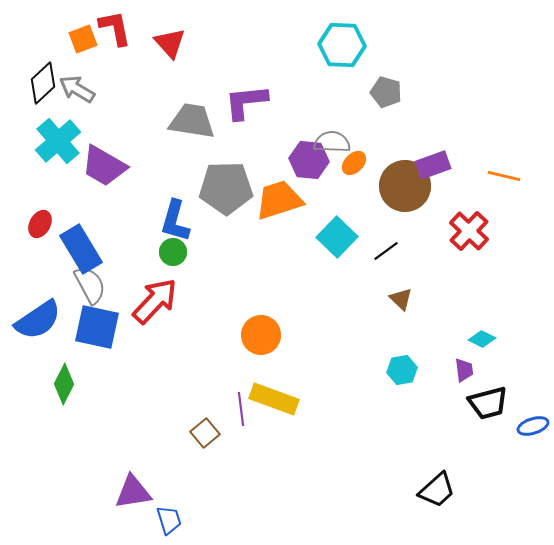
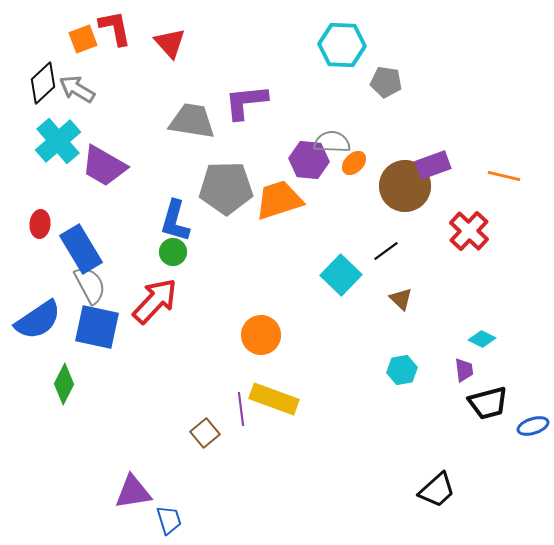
gray pentagon at (386, 92): moved 10 px up; rotated 8 degrees counterclockwise
red ellipse at (40, 224): rotated 24 degrees counterclockwise
cyan square at (337, 237): moved 4 px right, 38 px down
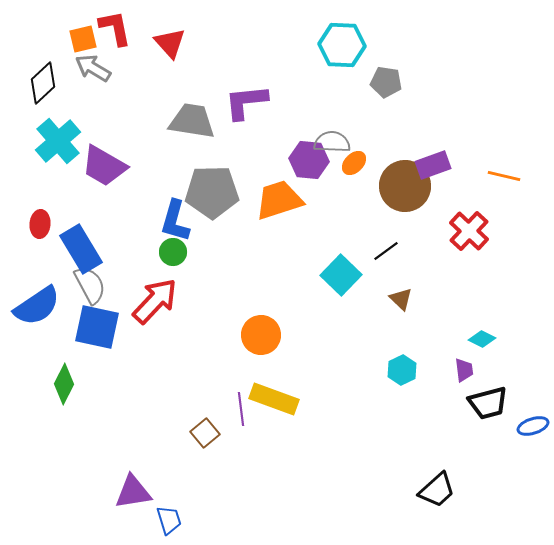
orange square at (83, 39): rotated 8 degrees clockwise
gray arrow at (77, 89): moved 16 px right, 21 px up
gray pentagon at (226, 188): moved 14 px left, 4 px down
blue semicircle at (38, 320): moved 1 px left, 14 px up
cyan hexagon at (402, 370): rotated 16 degrees counterclockwise
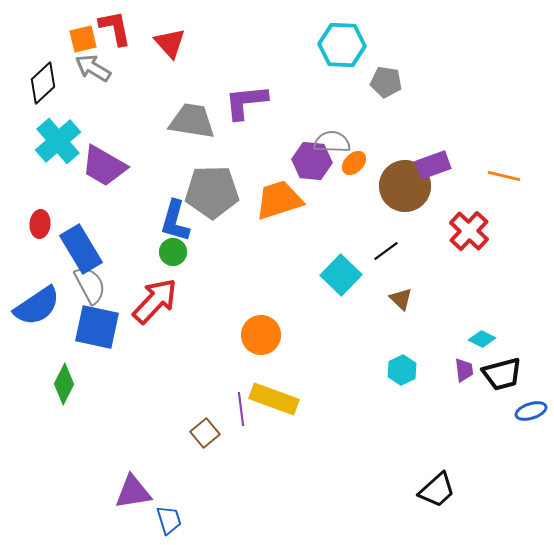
purple hexagon at (309, 160): moved 3 px right, 1 px down
black trapezoid at (488, 403): moved 14 px right, 29 px up
blue ellipse at (533, 426): moved 2 px left, 15 px up
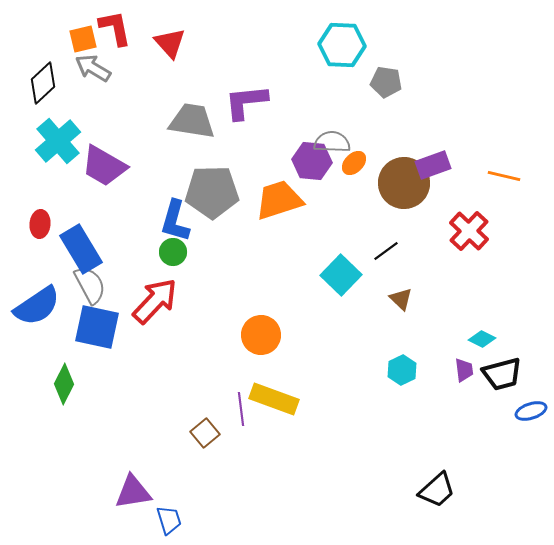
brown circle at (405, 186): moved 1 px left, 3 px up
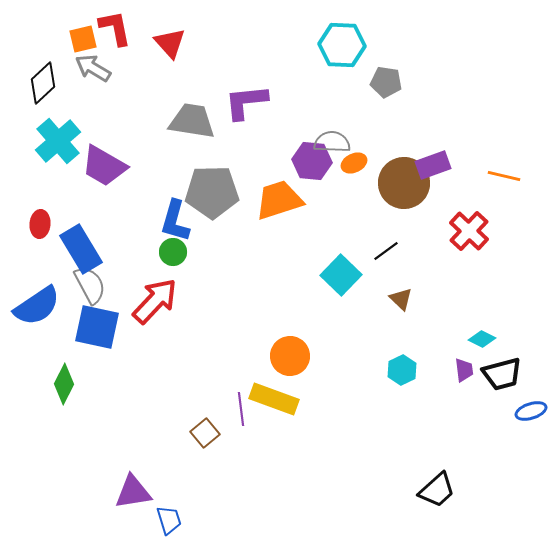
orange ellipse at (354, 163): rotated 20 degrees clockwise
orange circle at (261, 335): moved 29 px right, 21 px down
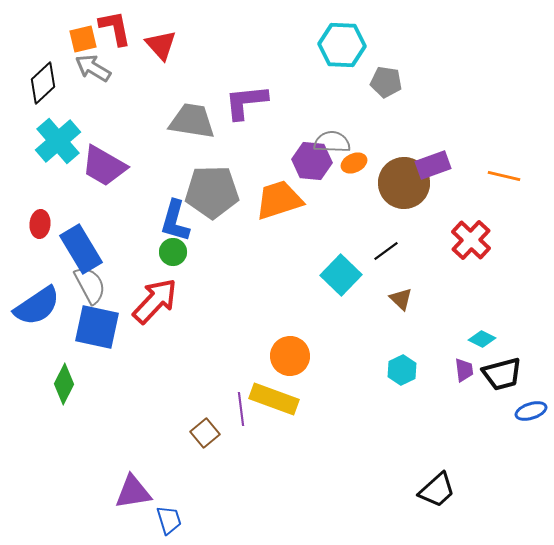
red triangle at (170, 43): moved 9 px left, 2 px down
red cross at (469, 231): moved 2 px right, 9 px down
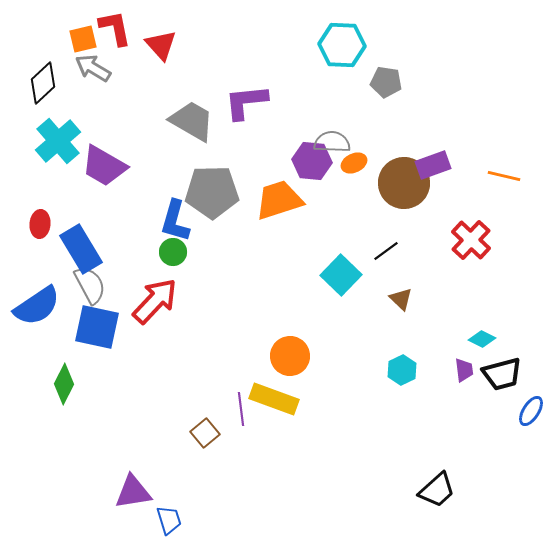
gray trapezoid at (192, 121): rotated 21 degrees clockwise
blue ellipse at (531, 411): rotated 40 degrees counterclockwise
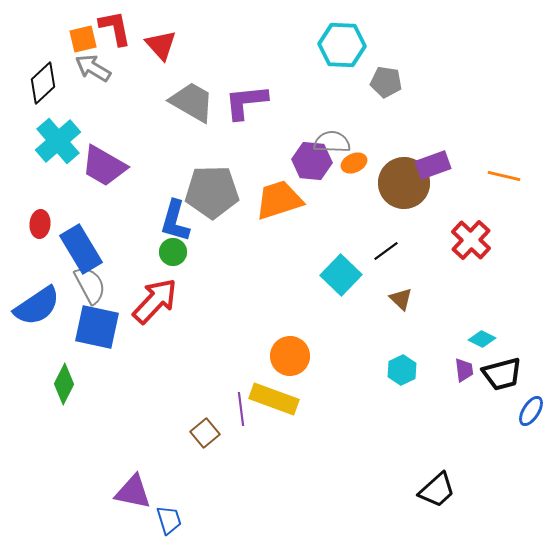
gray trapezoid at (192, 121): moved 19 px up
purple triangle at (133, 492): rotated 21 degrees clockwise
